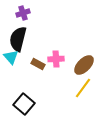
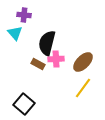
purple cross: moved 1 px right, 2 px down; rotated 24 degrees clockwise
black semicircle: moved 29 px right, 4 px down
cyan triangle: moved 4 px right, 24 px up
brown ellipse: moved 1 px left, 3 px up
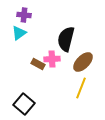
cyan triangle: moved 4 px right; rotated 35 degrees clockwise
black semicircle: moved 19 px right, 4 px up
pink cross: moved 4 px left
yellow line: moved 2 px left; rotated 15 degrees counterclockwise
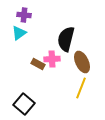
brown ellipse: moved 1 px left; rotated 70 degrees counterclockwise
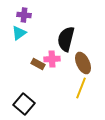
brown ellipse: moved 1 px right, 1 px down
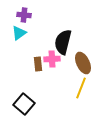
black semicircle: moved 3 px left, 3 px down
brown rectangle: rotated 56 degrees clockwise
